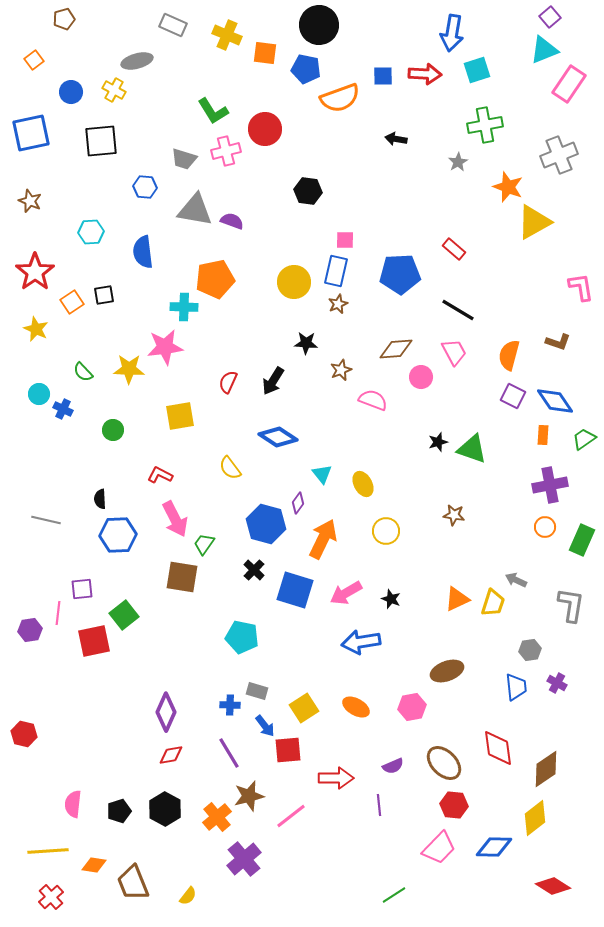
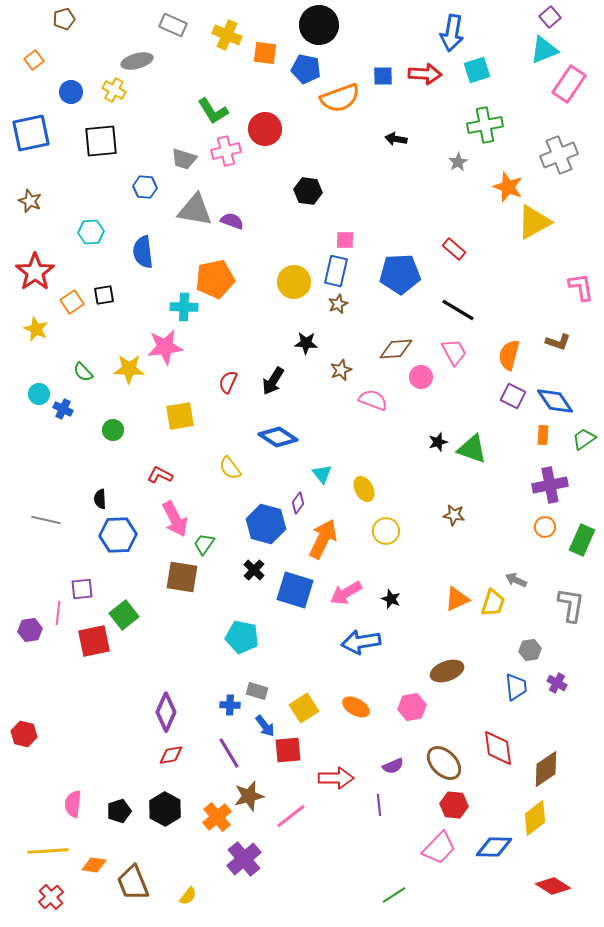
yellow ellipse at (363, 484): moved 1 px right, 5 px down
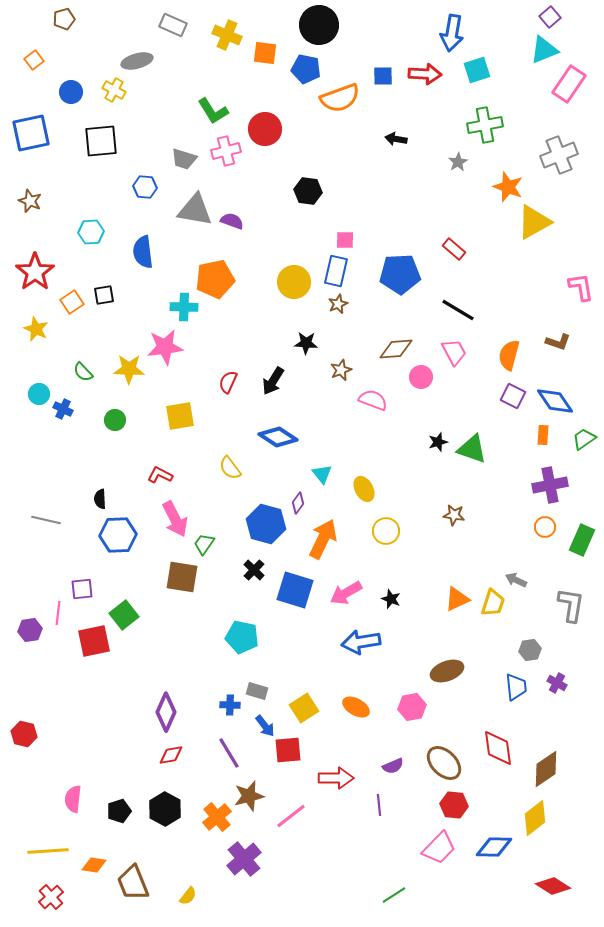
green circle at (113, 430): moved 2 px right, 10 px up
pink semicircle at (73, 804): moved 5 px up
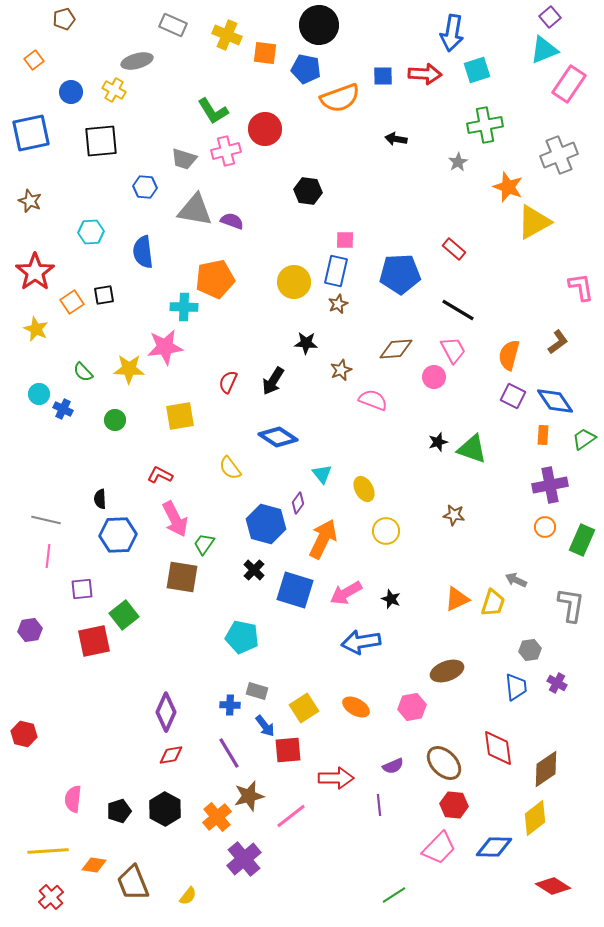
brown L-shape at (558, 342): rotated 55 degrees counterclockwise
pink trapezoid at (454, 352): moved 1 px left, 2 px up
pink circle at (421, 377): moved 13 px right
pink line at (58, 613): moved 10 px left, 57 px up
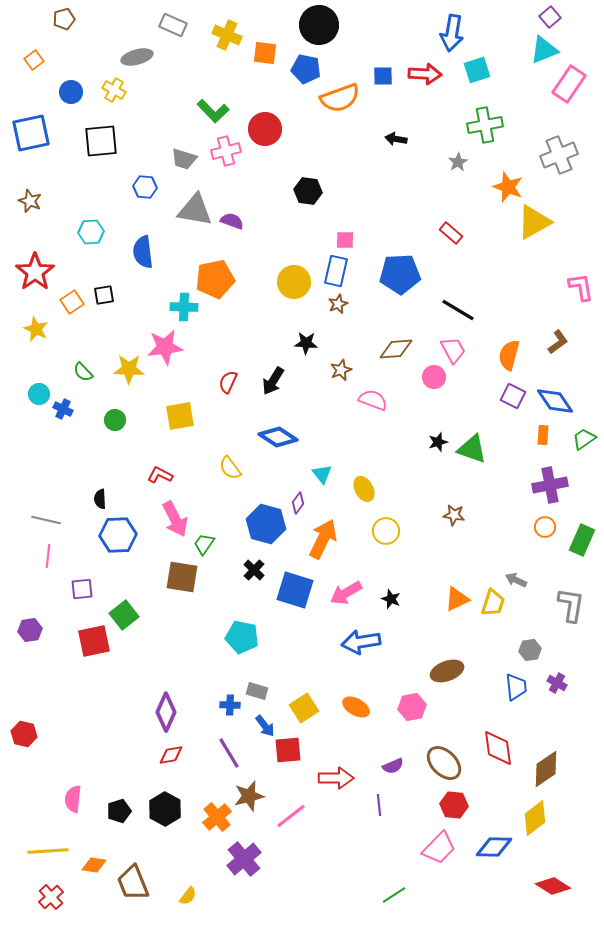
gray ellipse at (137, 61): moved 4 px up
green L-shape at (213, 111): rotated 12 degrees counterclockwise
red rectangle at (454, 249): moved 3 px left, 16 px up
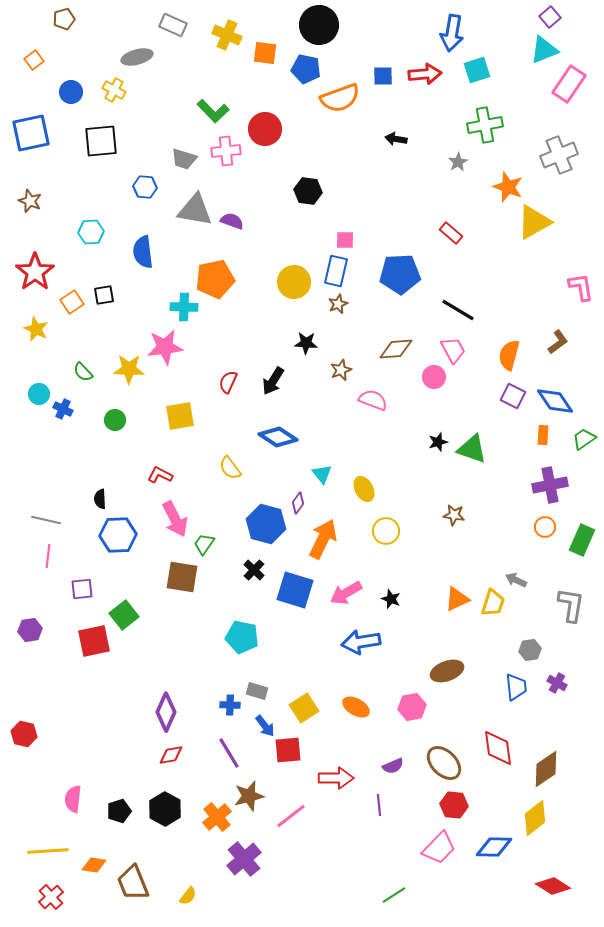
red arrow at (425, 74): rotated 8 degrees counterclockwise
pink cross at (226, 151): rotated 8 degrees clockwise
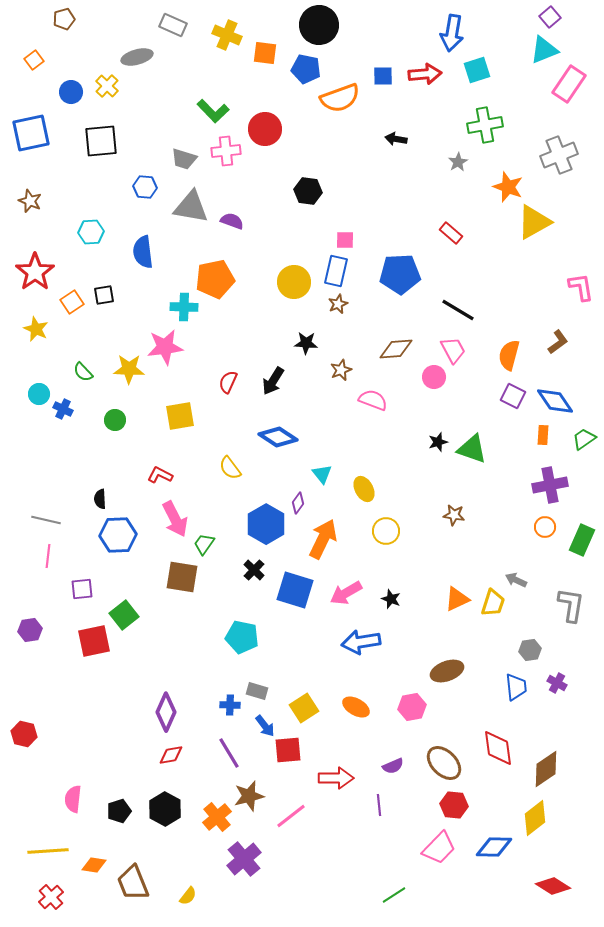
yellow cross at (114, 90): moved 7 px left, 4 px up; rotated 15 degrees clockwise
gray triangle at (195, 210): moved 4 px left, 3 px up
blue hexagon at (266, 524): rotated 15 degrees clockwise
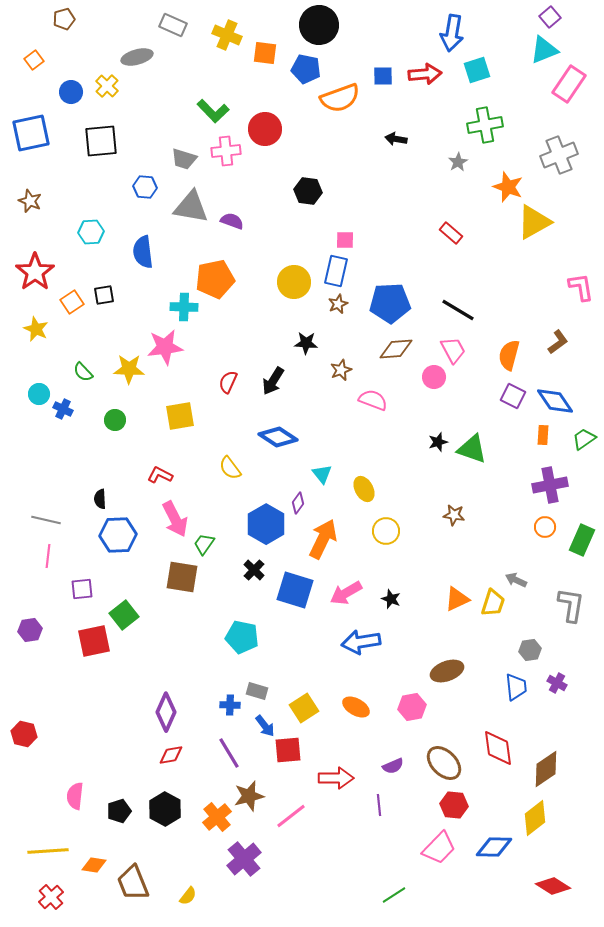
blue pentagon at (400, 274): moved 10 px left, 29 px down
pink semicircle at (73, 799): moved 2 px right, 3 px up
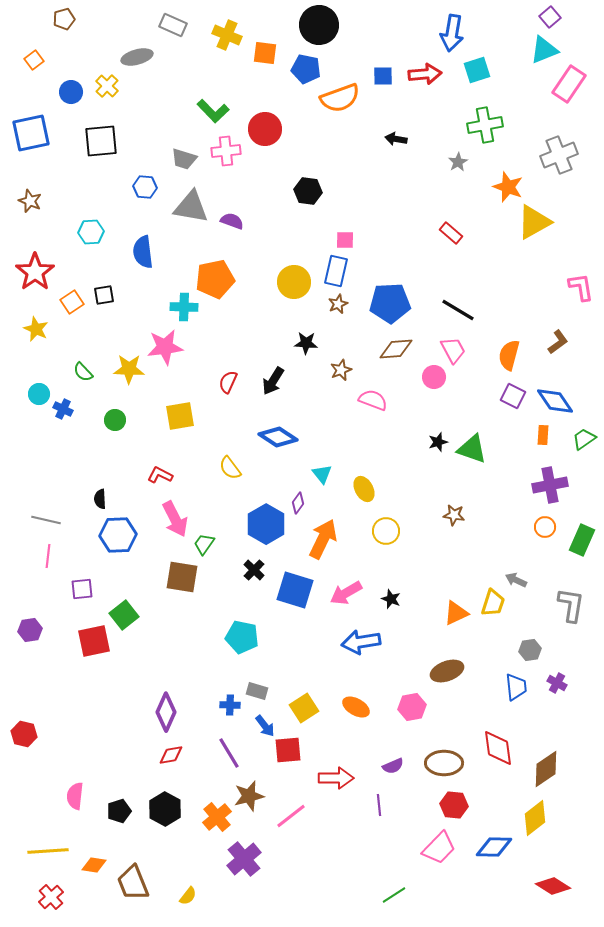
orange triangle at (457, 599): moved 1 px left, 14 px down
brown ellipse at (444, 763): rotated 45 degrees counterclockwise
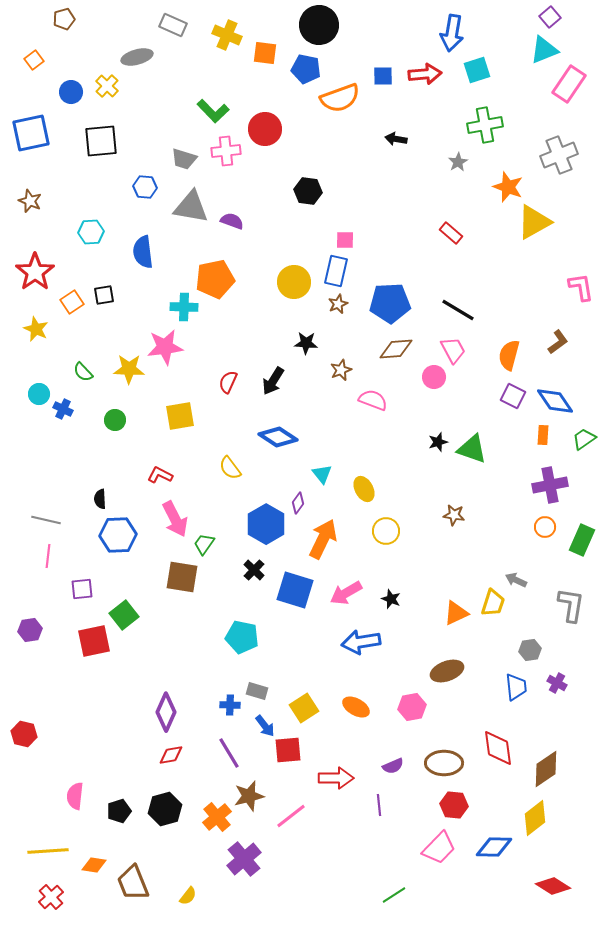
black hexagon at (165, 809): rotated 16 degrees clockwise
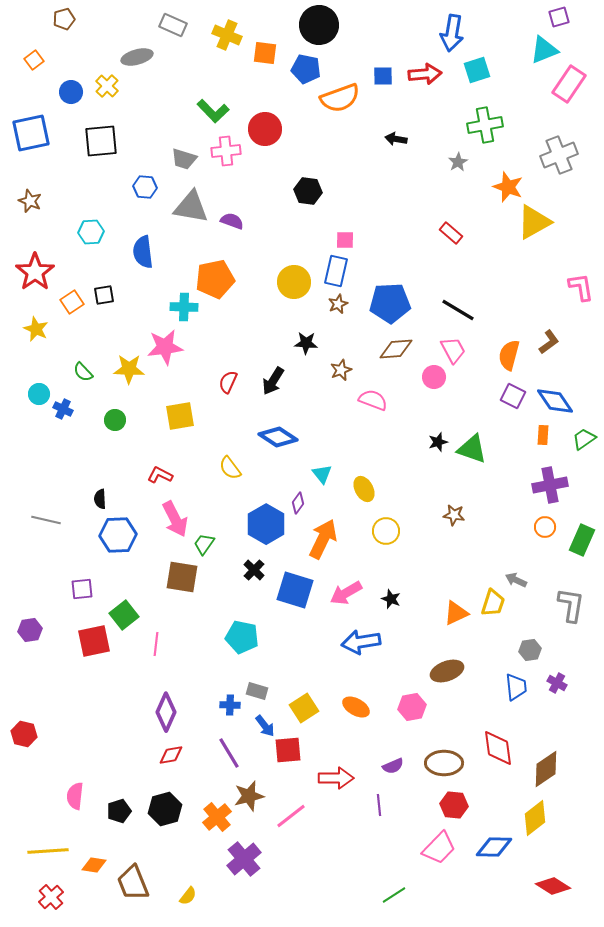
purple square at (550, 17): moved 9 px right; rotated 25 degrees clockwise
brown L-shape at (558, 342): moved 9 px left
pink line at (48, 556): moved 108 px right, 88 px down
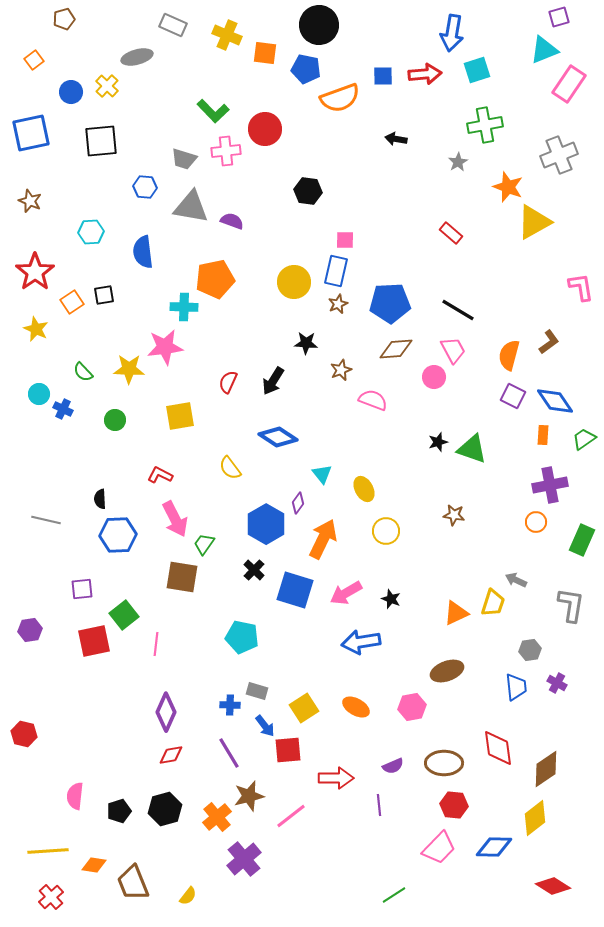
orange circle at (545, 527): moved 9 px left, 5 px up
